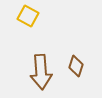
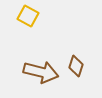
brown arrow: rotated 72 degrees counterclockwise
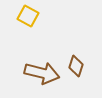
brown arrow: moved 1 px right, 1 px down
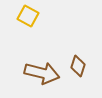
brown diamond: moved 2 px right
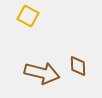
brown diamond: rotated 20 degrees counterclockwise
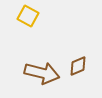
brown diamond: rotated 70 degrees clockwise
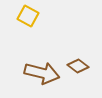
brown diamond: rotated 60 degrees clockwise
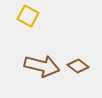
brown arrow: moved 7 px up
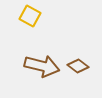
yellow square: moved 2 px right
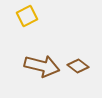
yellow square: moved 3 px left; rotated 35 degrees clockwise
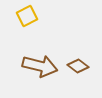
brown arrow: moved 2 px left
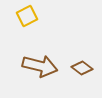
brown diamond: moved 4 px right, 2 px down
